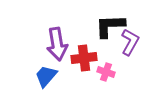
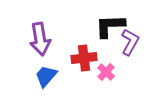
purple arrow: moved 17 px left, 5 px up
pink cross: rotated 24 degrees clockwise
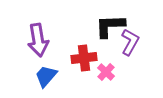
purple arrow: moved 2 px left, 1 px down
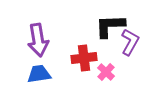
blue trapezoid: moved 7 px left, 2 px up; rotated 40 degrees clockwise
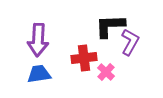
purple arrow: rotated 12 degrees clockwise
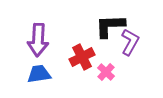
red cross: moved 2 px left, 1 px up; rotated 20 degrees counterclockwise
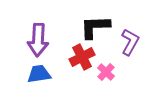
black L-shape: moved 15 px left, 1 px down
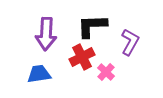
black L-shape: moved 3 px left, 1 px up
purple arrow: moved 8 px right, 6 px up
